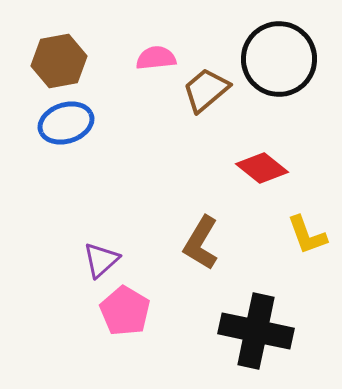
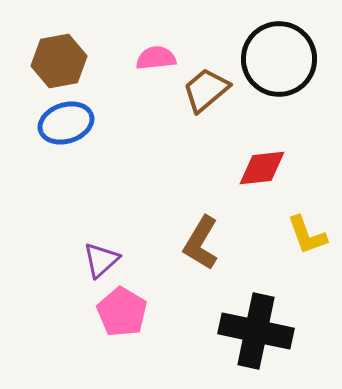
red diamond: rotated 45 degrees counterclockwise
pink pentagon: moved 3 px left, 1 px down
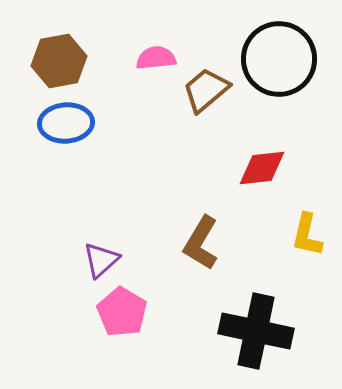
blue ellipse: rotated 14 degrees clockwise
yellow L-shape: rotated 33 degrees clockwise
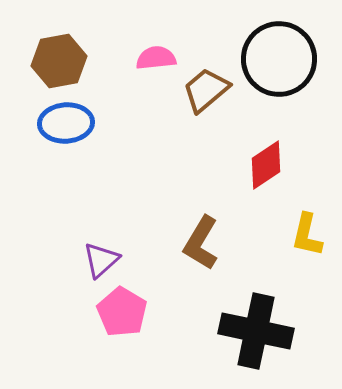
red diamond: moved 4 px right, 3 px up; rotated 27 degrees counterclockwise
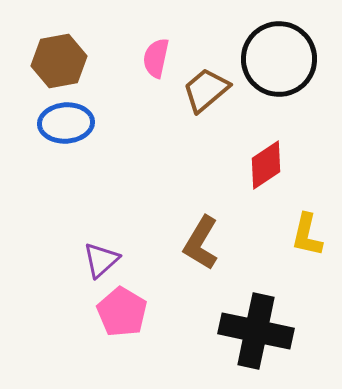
pink semicircle: rotated 72 degrees counterclockwise
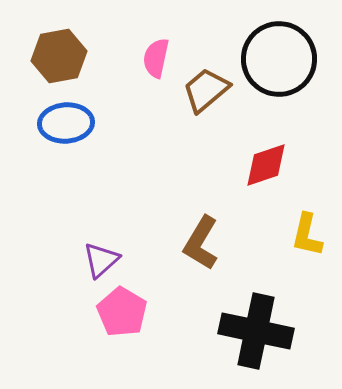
brown hexagon: moved 5 px up
red diamond: rotated 15 degrees clockwise
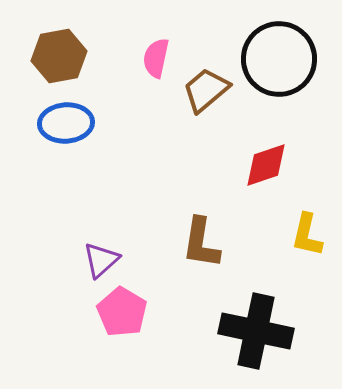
brown L-shape: rotated 22 degrees counterclockwise
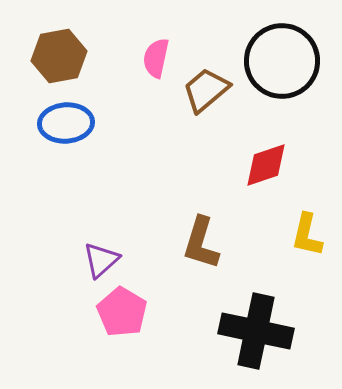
black circle: moved 3 px right, 2 px down
brown L-shape: rotated 8 degrees clockwise
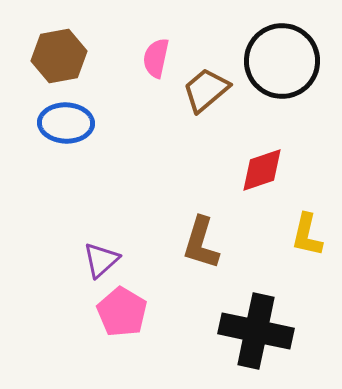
blue ellipse: rotated 6 degrees clockwise
red diamond: moved 4 px left, 5 px down
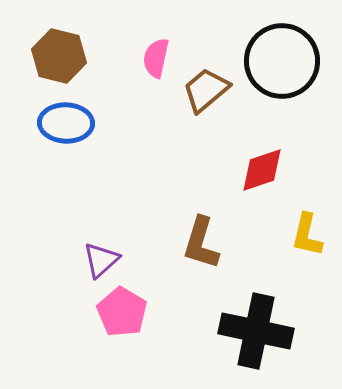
brown hexagon: rotated 24 degrees clockwise
